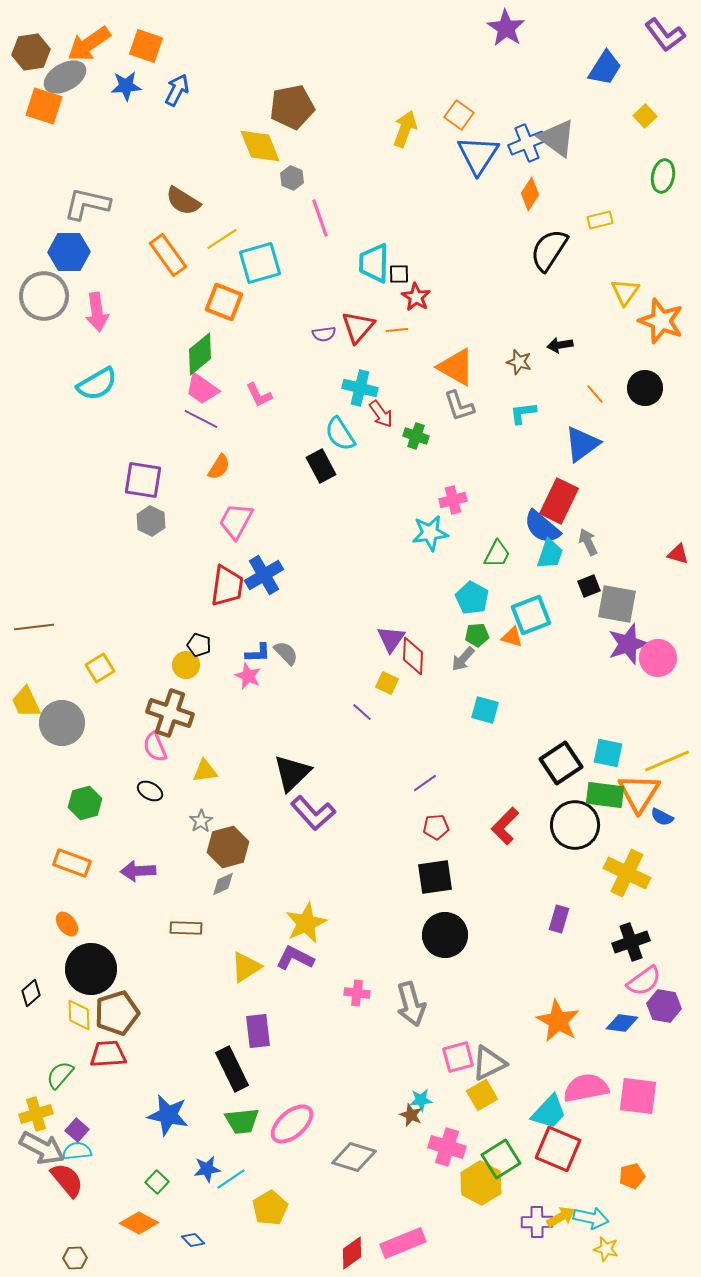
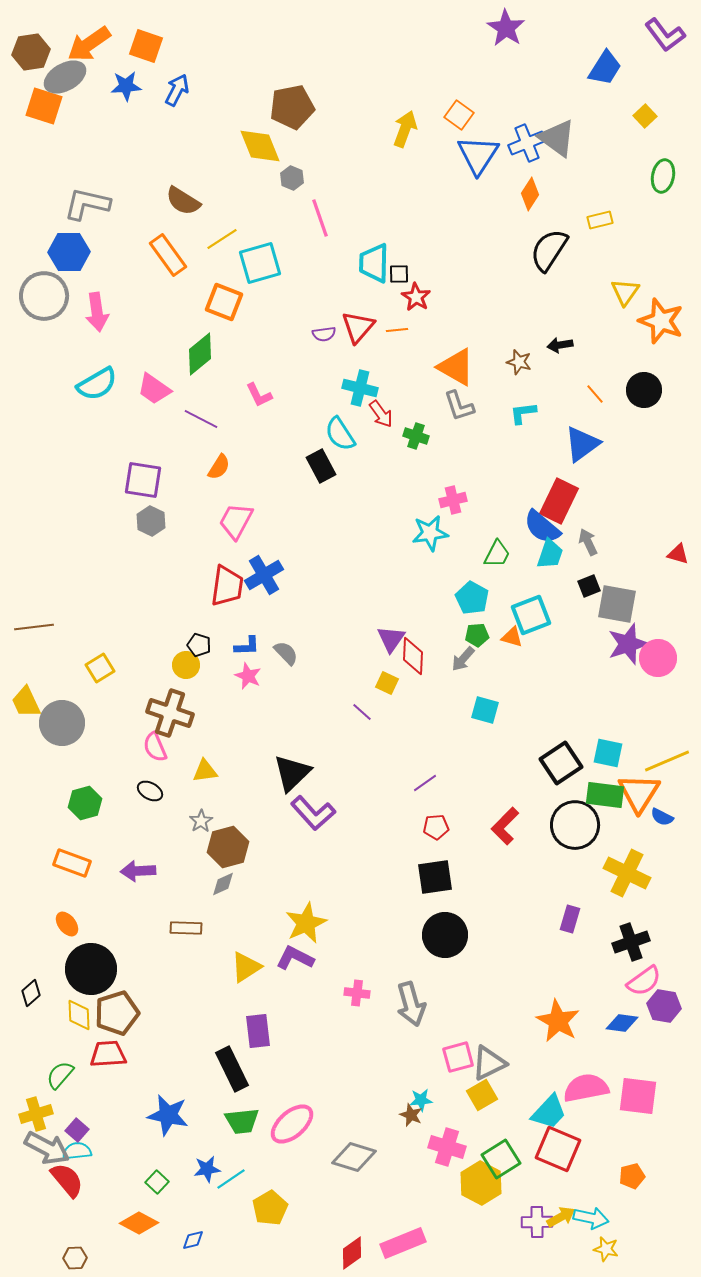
black circle at (645, 388): moved 1 px left, 2 px down
pink trapezoid at (202, 389): moved 48 px left
blue L-shape at (258, 653): moved 11 px left, 7 px up
purple rectangle at (559, 919): moved 11 px right
gray arrow at (42, 1148): moved 5 px right
blue diamond at (193, 1240): rotated 60 degrees counterclockwise
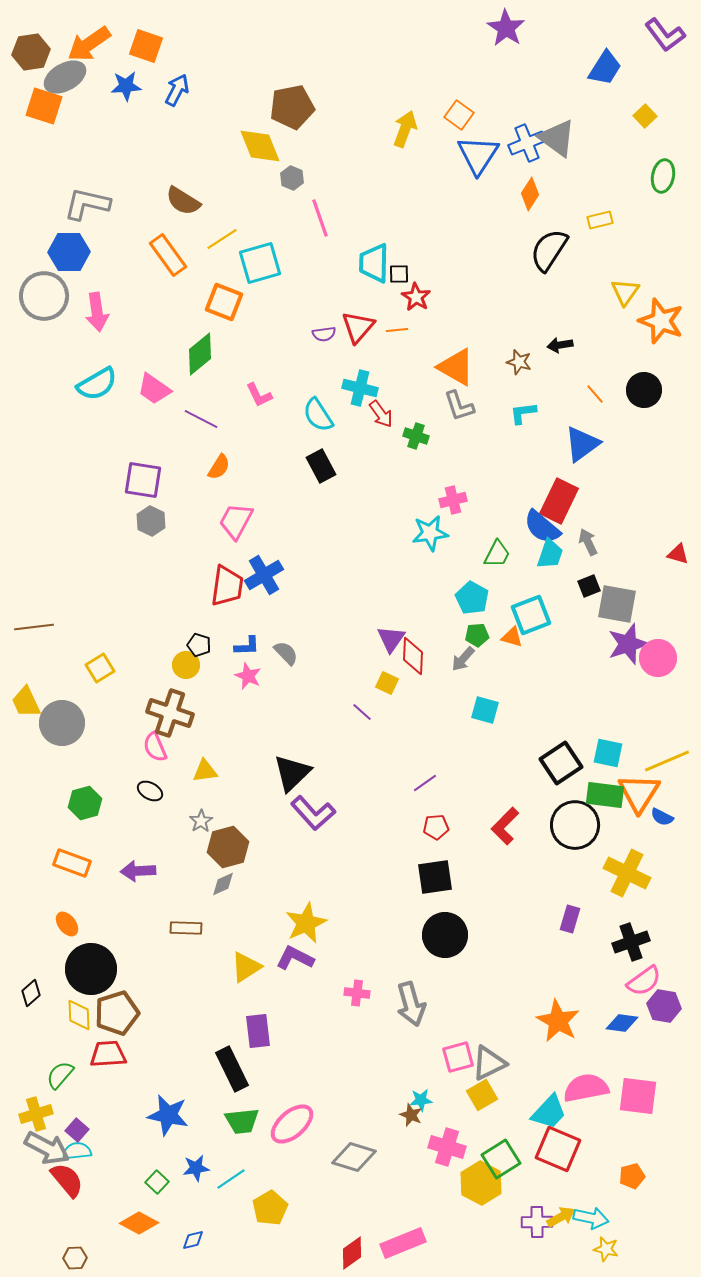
cyan semicircle at (340, 434): moved 22 px left, 19 px up
blue star at (207, 1169): moved 11 px left, 1 px up
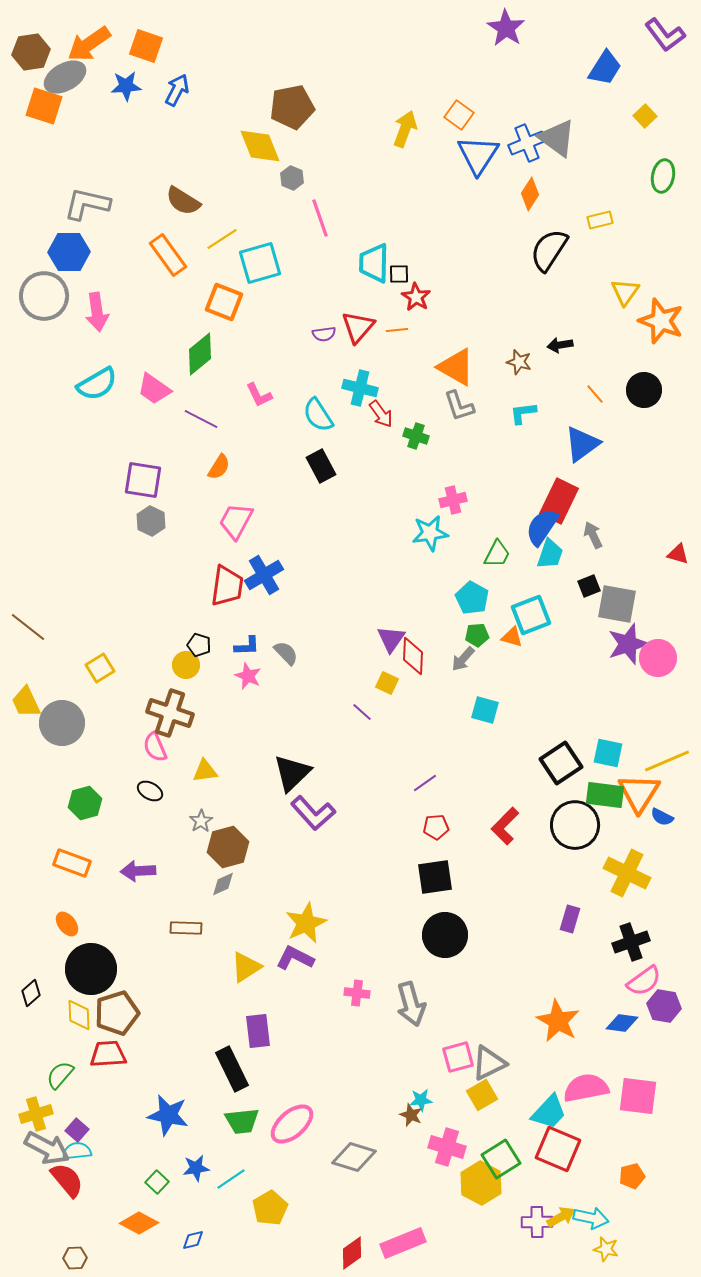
blue semicircle at (542, 527): rotated 84 degrees clockwise
gray arrow at (588, 542): moved 5 px right, 7 px up
brown line at (34, 627): moved 6 px left; rotated 45 degrees clockwise
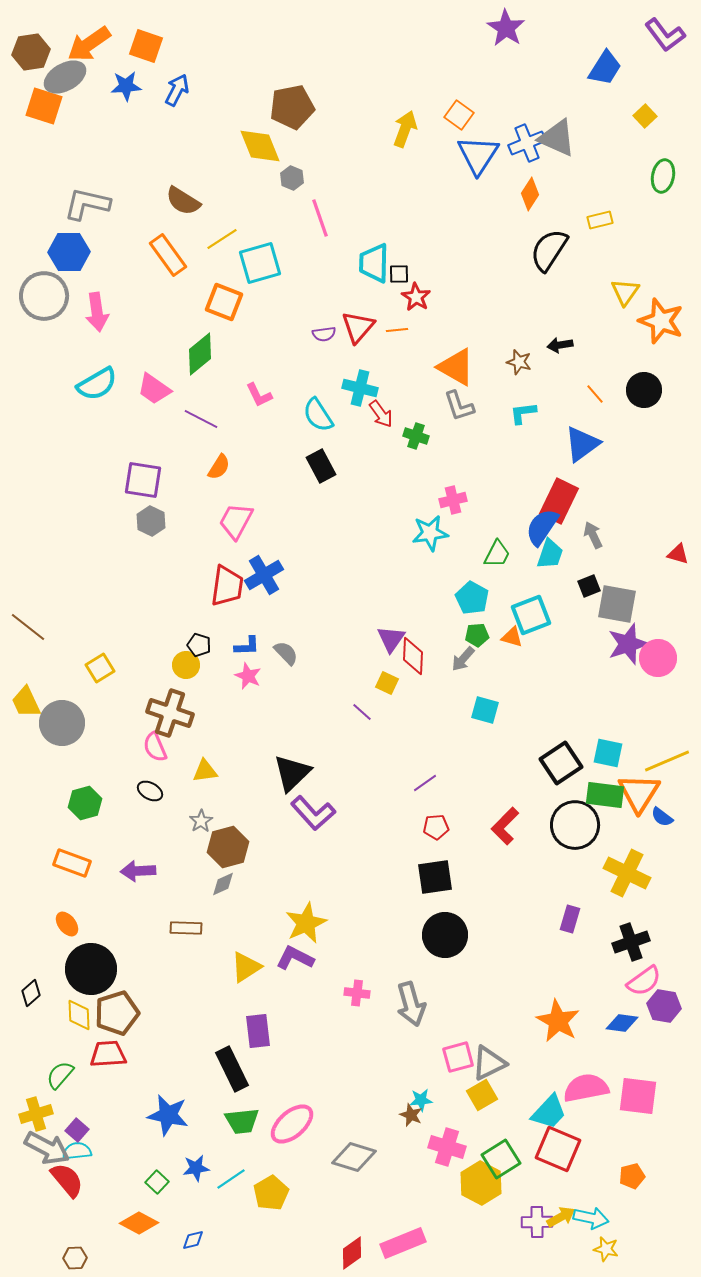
gray triangle at (557, 138): rotated 12 degrees counterclockwise
blue semicircle at (662, 817): rotated 10 degrees clockwise
yellow pentagon at (270, 1208): moved 1 px right, 15 px up
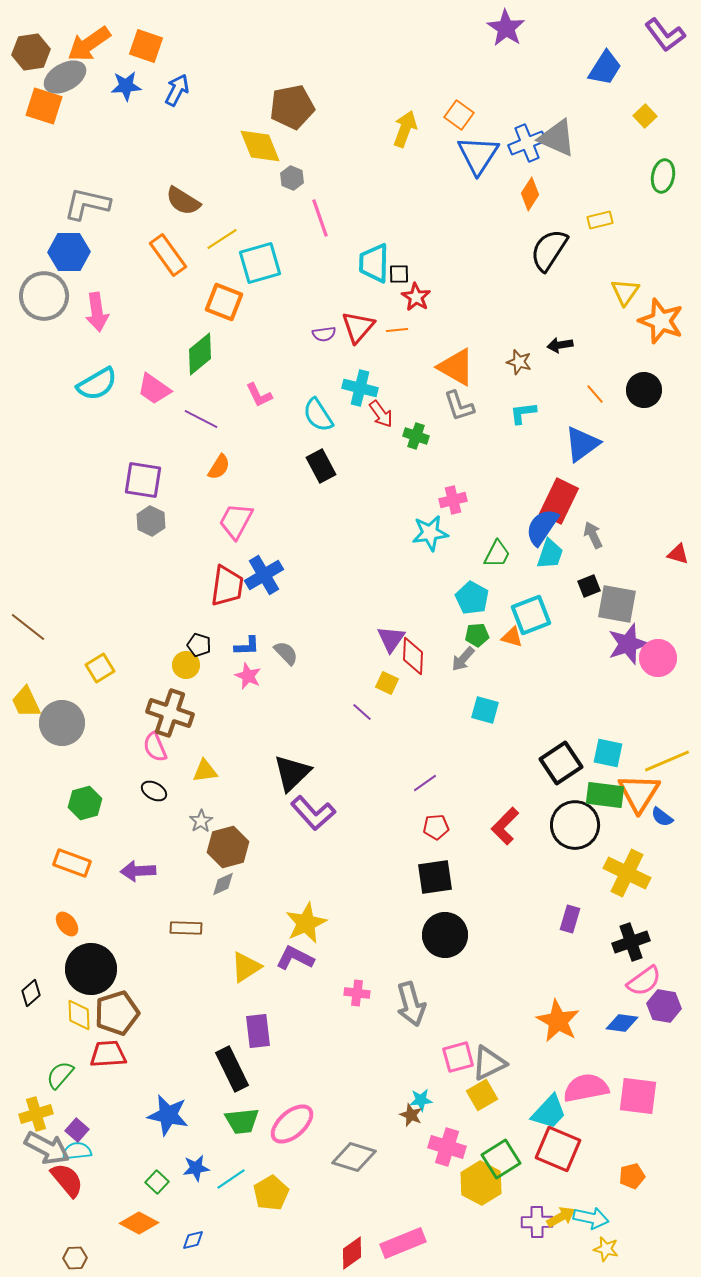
black ellipse at (150, 791): moved 4 px right
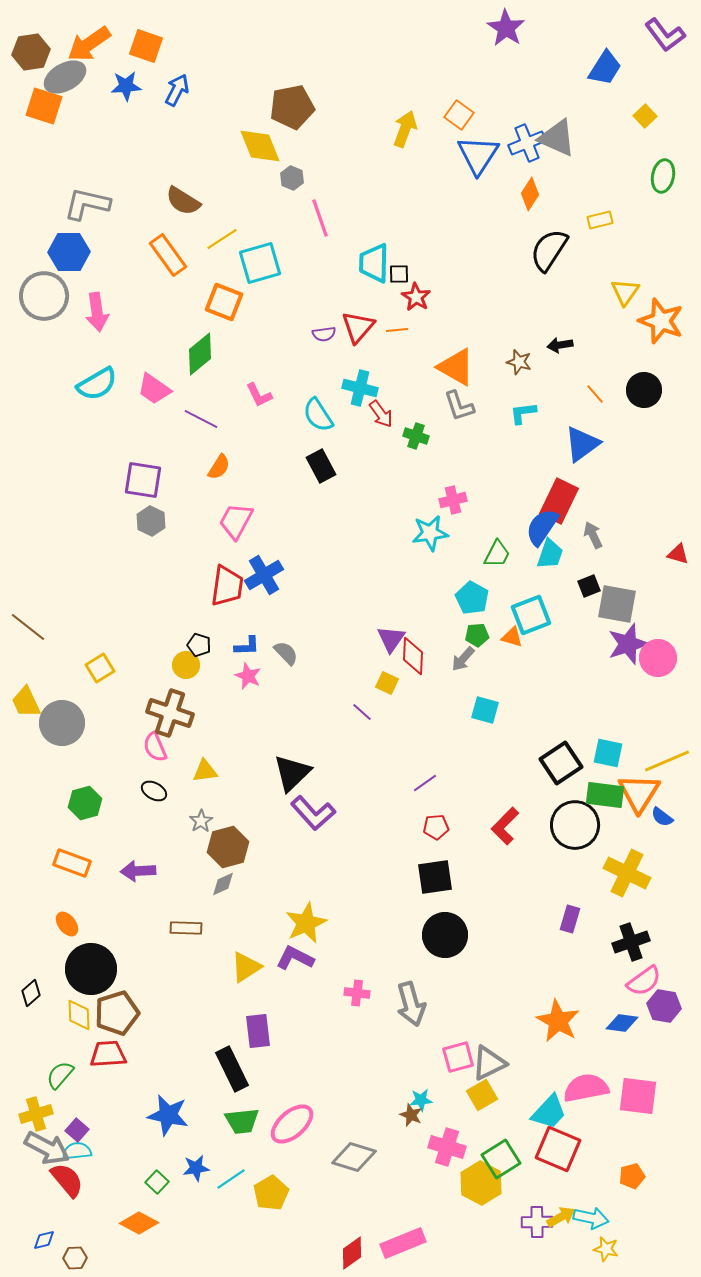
blue diamond at (193, 1240): moved 149 px left
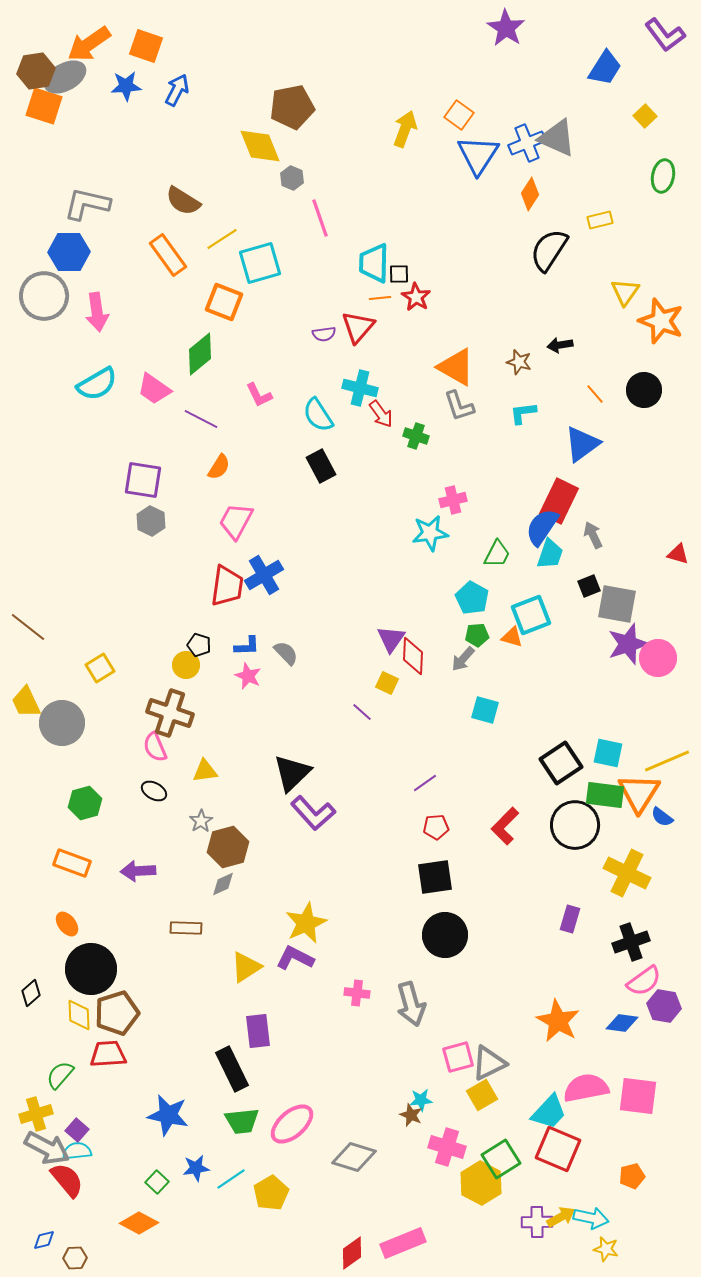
brown hexagon at (31, 52): moved 5 px right, 19 px down
orange line at (397, 330): moved 17 px left, 32 px up
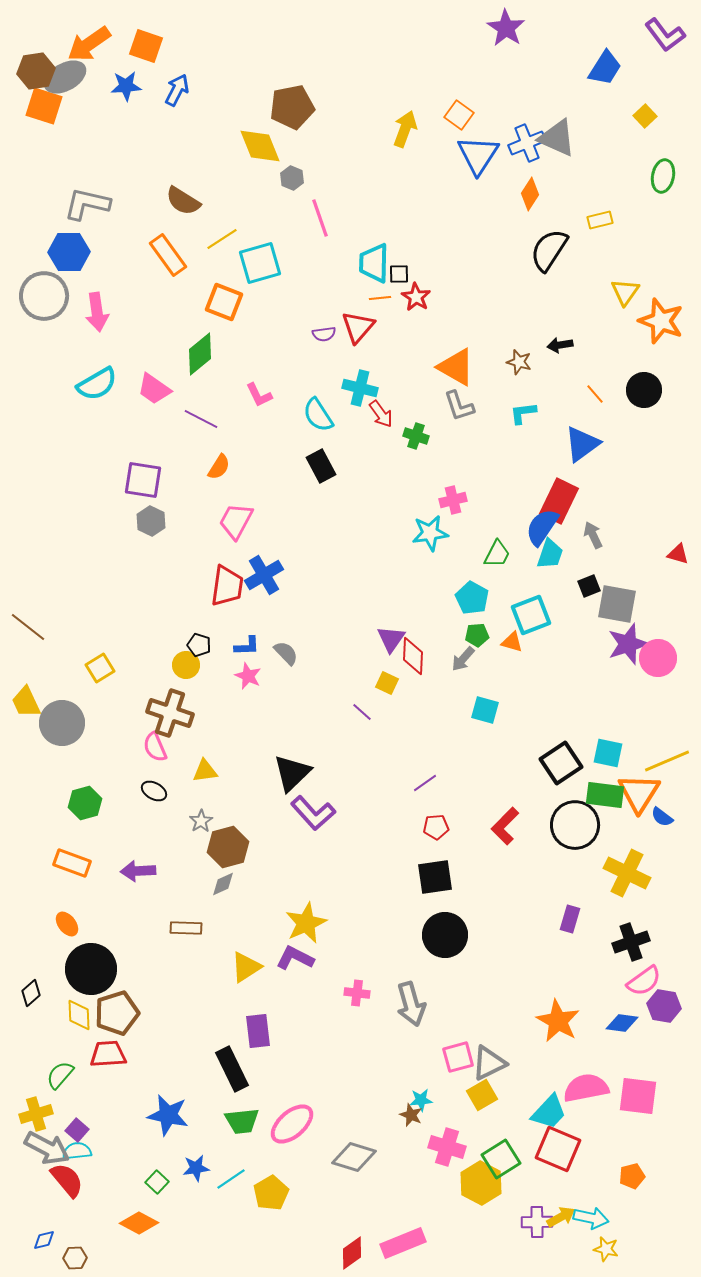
orange triangle at (512, 637): moved 5 px down
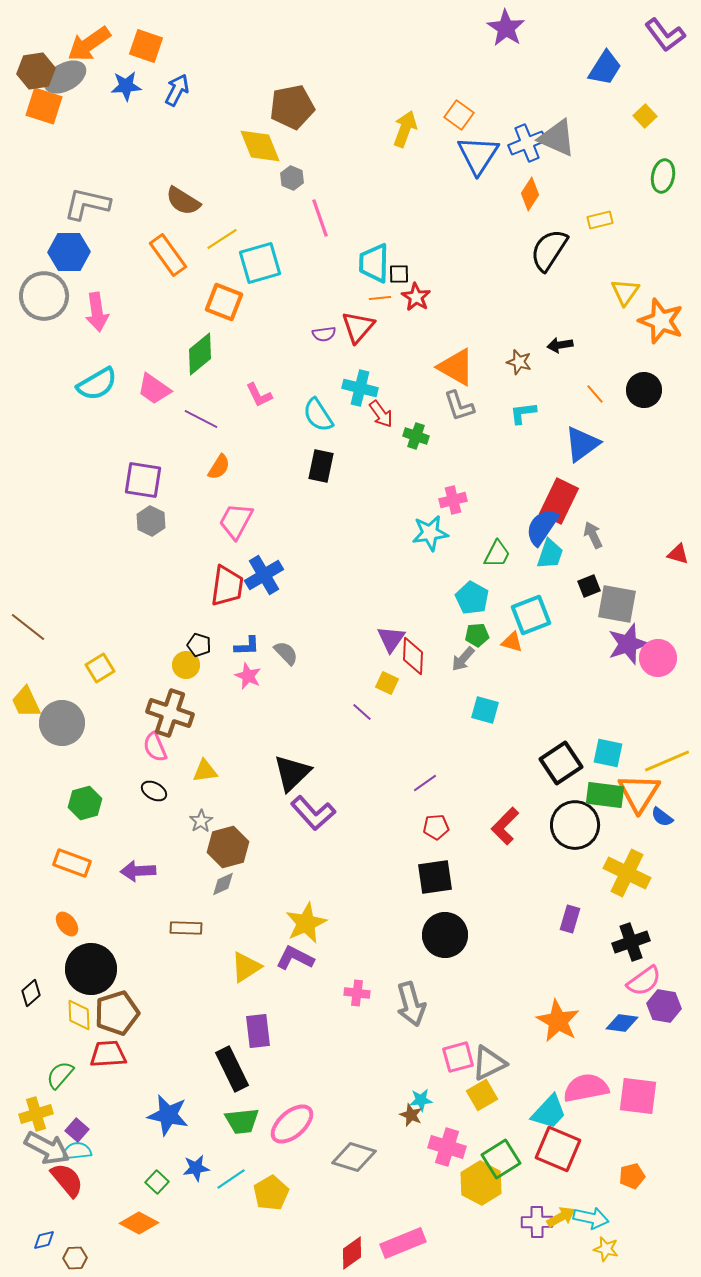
black rectangle at (321, 466): rotated 40 degrees clockwise
